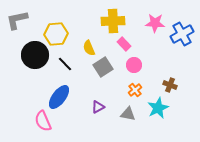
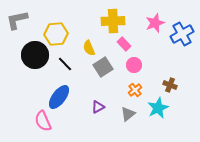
pink star: rotated 24 degrees counterclockwise
gray triangle: rotated 49 degrees counterclockwise
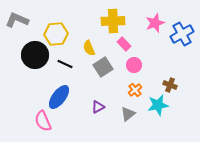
gray L-shape: rotated 35 degrees clockwise
black line: rotated 21 degrees counterclockwise
cyan star: moved 3 px up; rotated 15 degrees clockwise
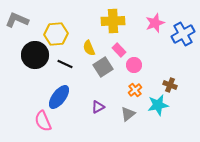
blue cross: moved 1 px right
pink rectangle: moved 5 px left, 6 px down
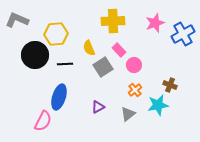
black line: rotated 28 degrees counterclockwise
blue ellipse: rotated 20 degrees counterclockwise
pink semicircle: rotated 130 degrees counterclockwise
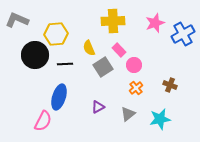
orange cross: moved 1 px right, 2 px up
cyan star: moved 2 px right, 14 px down
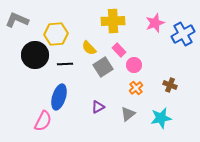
yellow semicircle: rotated 21 degrees counterclockwise
cyan star: moved 1 px right, 1 px up
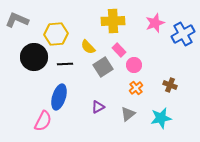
yellow semicircle: moved 1 px left, 1 px up
black circle: moved 1 px left, 2 px down
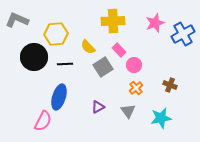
gray triangle: moved 3 px up; rotated 28 degrees counterclockwise
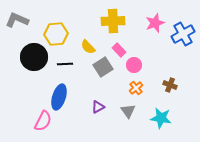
cyan star: rotated 20 degrees clockwise
